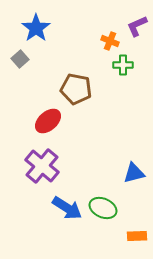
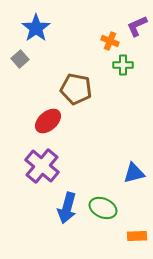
blue arrow: rotated 72 degrees clockwise
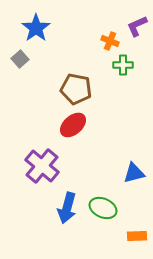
red ellipse: moved 25 px right, 4 px down
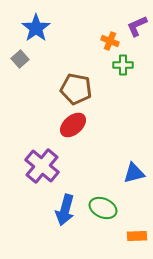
blue arrow: moved 2 px left, 2 px down
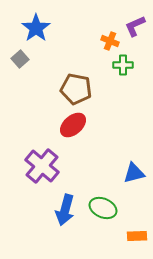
purple L-shape: moved 2 px left
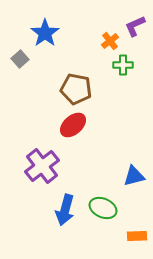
blue star: moved 9 px right, 5 px down
orange cross: rotated 30 degrees clockwise
purple cross: rotated 12 degrees clockwise
blue triangle: moved 3 px down
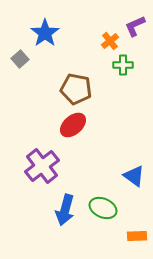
blue triangle: rotated 50 degrees clockwise
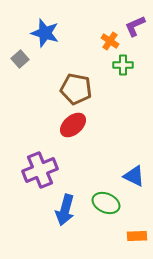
blue star: rotated 20 degrees counterclockwise
orange cross: rotated 18 degrees counterclockwise
purple cross: moved 2 px left, 4 px down; rotated 16 degrees clockwise
blue triangle: rotated 10 degrees counterclockwise
green ellipse: moved 3 px right, 5 px up
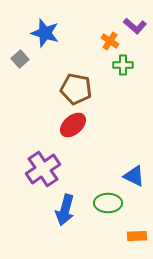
purple L-shape: rotated 115 degrees counterclockwise
purple cross: moved 3 px right, 1 px up; rotated 12 degrees counterclockwise
green ellipse: moved 2 px right; rotated 24 degrees counterclockwise
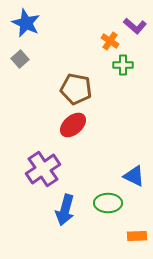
blue star: moved 19 px left, 10 px up; rotated 8 degrees clockwise
